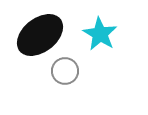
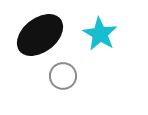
gray circle: moved 2 px left, 5 px down
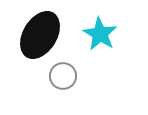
black ellipse: rotated 21 degrees counterclockwise
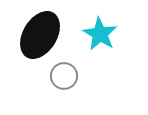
gray circle: moved 1 px right
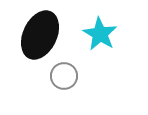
black ellipse: rotated 6 degrees counterclockwise
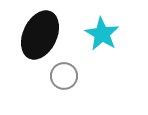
cyan star: moved 2 px right
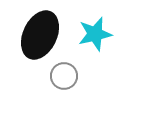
cyan star: moved 7 px left; rotated 28 degrees clockwise
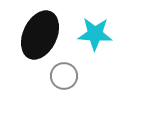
cyan star: rotated 16 degrees clockwise
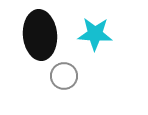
black ellipse: rotated 30 degrees counterclockwise
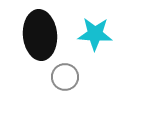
gray circle: moved 1 px right, 1 px down
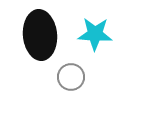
gray circle: moved 6 px right
